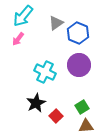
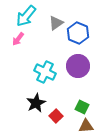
cyan arrow: moved 3 px right
purple circle: moved 1 px left, 1 px down
green square: rotated 32 degrees counterclockwise
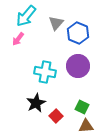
gray triangle: rotated 14 degrees counterclockwise
cyan cross: rotated 15 degrees counterclockwise
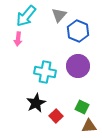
gray triangle: moved 3 px right, 8 px up
blue hexagon: moved 2 px up
pink arrow: rotated 32 degrees counterclockwise
brown triangle: moved 3 px right
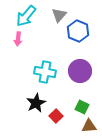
purple circle: moved 2 px right, 5 px down
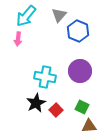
cyan cross: moved 5 px down
red square: moved 6 px up
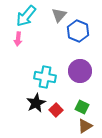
brown triangle: moved 4 px left; rotated 28 degrees counterclockwise
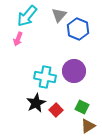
cyan arrow: moved 1 px right
blue hexagon: moved 2 px up
pink arrow: rotated 16 degrees clockwise
purple circle: moved 6 px left
brown triangle: moved 3 px right
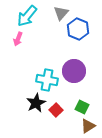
gray triangle: moved 2 px right, 2 px up
cyan cross: moved 2 px right, 3 px down
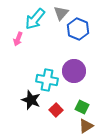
cyan arrow: moved 8 px right, 3 px down
black star: moved 5 px left, 3 px up; rotated 24 degrees counterclockwise
brown triangle: moved 2 px left
